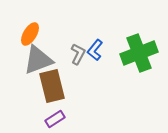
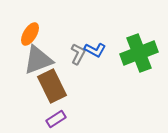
blue L-shape: rotated 100 degrees counterclockwise
brown rectangle: rotated 12 degrees counterclockwise
purple rectangle: moved 1 px right
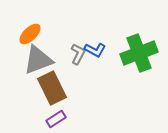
orange ellipse: rotated 15 degrees clockwise
brown rectangle: moved 2 px down
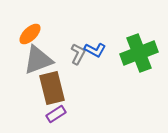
brown rectangle: rotated 12 degrees clockwise
purple rectangle: moved 5 px up
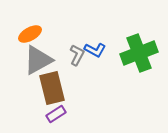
orange ellipse: rotated 15 degrees clockwise
gray L-shape: moved 1 px left, 1 px down
gray triangle: rotated 8 degrees counterclockwise
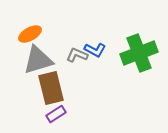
gray L-shape: rotated 95 degrees counterclockwise
gray triangle: rotated 12 degrees clockwise
brown rectangle: moved 1 px left
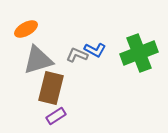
orange ellipse: moved 4 px left, 5 px up
brown rectangle: rotated 28 degrees clockwise
purple rectangle: moved 2 px down
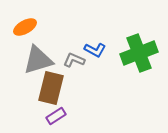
orange ellipse: moved 1 px left, 2 px up
gray L-shape: moved 3 px left, 5 px down
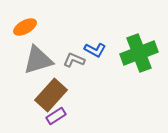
brown rectangle: moved 7 px down; rotated 28 degrees clockwise
